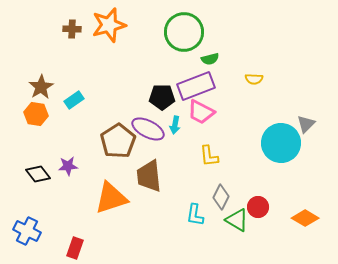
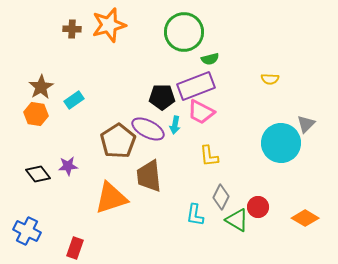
yellow semicircle: moved 16 px right
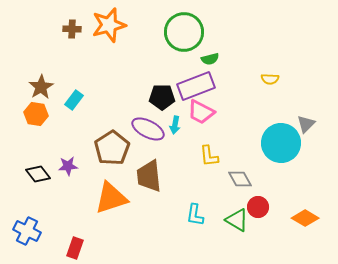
cyan rectangle: rotated 18 degrees counterclockwise
brown pentagon: moved 6 px left, 7 px down
gray diamond: moved 19 px right, 18 px up; rotated 55 degrees counterclockwise
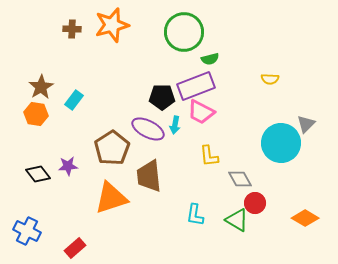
orange star: moved 3 px right
red circle: moved 3 px left, 4 px up
red rectangle: rotated 30 degrees clockwise
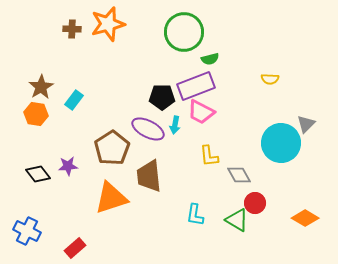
orange star: moved 4 px left, 1 px up
gray diamond: moved 1 px left, 4 px up
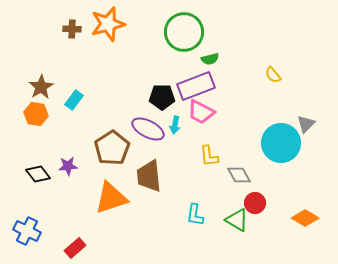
yellow semicircle: moved 3 px right, 4 px up; rotated 48 degrees clockwise
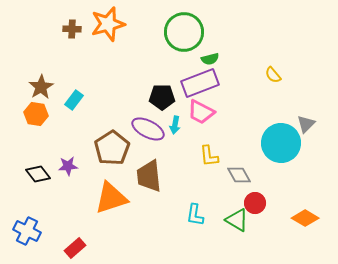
purple rectangle: moved 4 px right, 3 px up
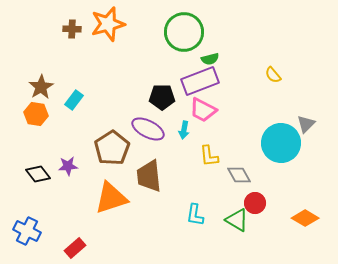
purple rectangle: moved 2 px up
pink trapezoid: moved 2 px right, 2 px up
cyan arrow: moved 9 px right, 5 px down
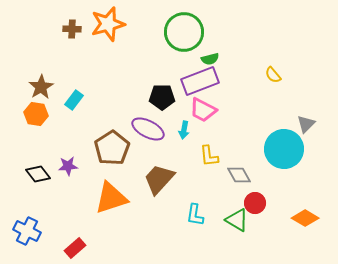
cyan circle: moved 3 px right, 6 px down
brown trapezoid: moved 10 px right, 3 px down; rotated 48 degrees clockwise
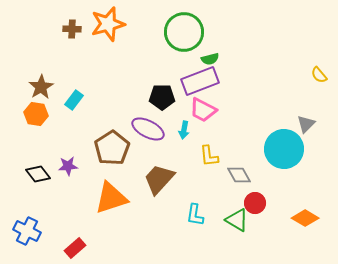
yellow semicircle: moved 46 px right
